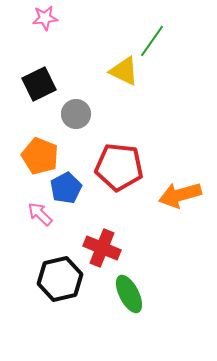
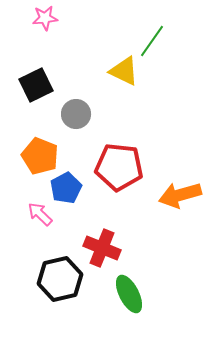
black square: moved 3 px left, 1 px down
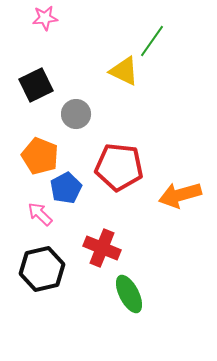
black hexagon: moved 18 px left, 10 px up
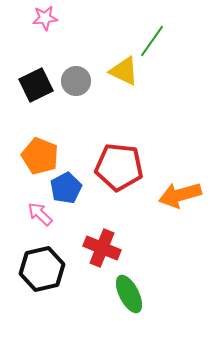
gray circle: moved 33 px up
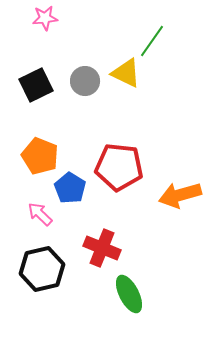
yellow triangle: moved 2 px right, 2 px down
gray circle: moved 9 px right
blue pentagon: moved 4 px right; rotated 12 degrees counterclockwise
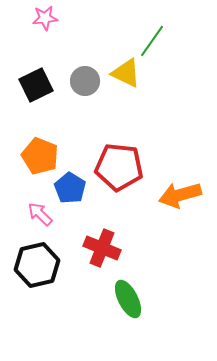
black hexagon: moved 5 px left, 4 px up
green ellipse: moved 1 px left, 5 px down
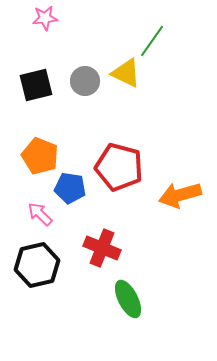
black square: rotated 12 degrees clockwise
red pentagon: rotated 9 degrees clockwise
blue pentagon: rotated 24 degrees counterclockwise
